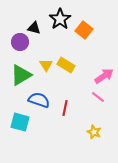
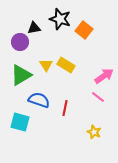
black star: rotated 20 degrees counterclockwise
black triangle: rotated 24 degrees counterclockwise
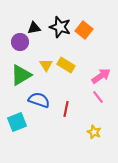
black star: moved 8 px down
pink arrow: moved 3 px left
pink line: rotated 16 degrees clockwise
red line: moved 1 px right, 1 px down
cyan square: moved 3 px left; rotated 36 degrees counterclockwise
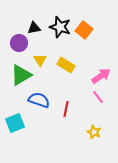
purple circle: moved 1 px left, 1 px down
yellow triangle: moved 6 px left, 5 px up
cyan square: moved 2 px left, 1 px down
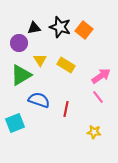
yellow star: rotated 16 degrees counterclockwise
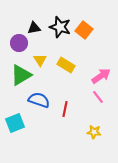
red line: moved 1 px left
